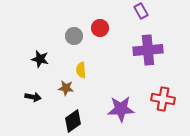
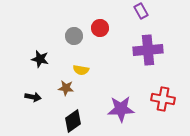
yellow semicircle: rotated 77 degrees counterclockwise
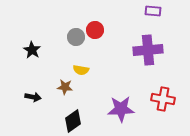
purple rectangle: moved 12 px right; rotated 56 degrees counterclockwise
red circle: moved 5 px left, 2 px down
gray circle: moved 2 px right, 1 px down
black star: moved 8 px left, 9 px up; rotated 18 degrees clockwise
brown star: moved 1 px left, 1 px up
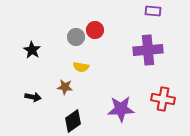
yellow semicircle: moved 3 px up
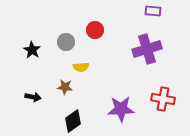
gray circle: moved 10 px left, 5 px down
purple cross: moved 1 px left, 1 px up; rotated 12 degrees counterclockwise
yellow semicircle: rotated 14 degrees counterclockwise
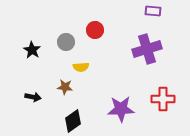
red cross: rotated 10 degrees counterclockwise
